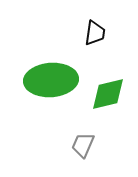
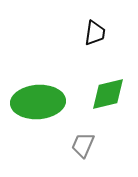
green ellipse: moved 13 px left, 22 px down
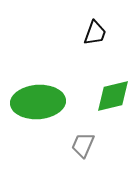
black trapezoid: rotated 12 degrees clockwise
green diamond: moved 5 px right, 2 px down
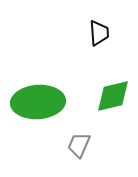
black trapezoid: moved 4 px right; rotated 24 degrees counterclockwise
gray trapezoid: moved 4 px left
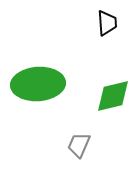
black trapezoid: moved 8 px right, 10 px up
green ellipse: moved 18 px up
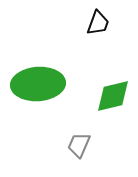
black trapezoid: moved 9 px left; rotated 24 degrees clockwise
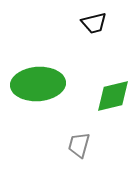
black trapezoid: moved 4 px left; rotated 56 degrees clockwise
gray trapezoid: rotated 8 degrees counterclockwise
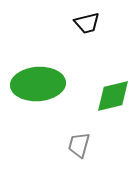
black trapezoid: moved 7 px left
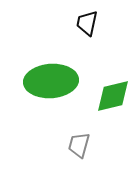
black trapezoid: rotated 116 degrees clockwise
green ellipse: moved 13 px right, 3 px up
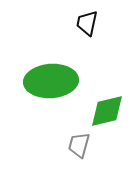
green diamond: moved 6 px left, 15 px down
